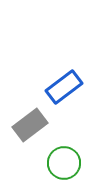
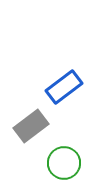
gray rectangle: moved 1 px right, 1 px down
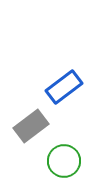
green circle: moved 2 px up
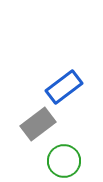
gray rectangle: moved 7 px right, 2 px up
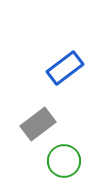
blue rectangle: moved 1 px right, 19 px up
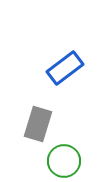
gray rectangle: rotated 36 degrees counterclockwise
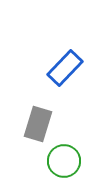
blue rectangle: rotated 9 degrees counterclockwise
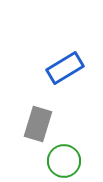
blue rectangle: rotated 15 degrees clockwise
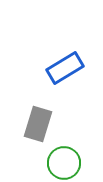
green circle: moved 2 px down
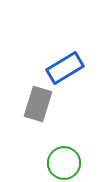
gray rectangle: moved 20 px up
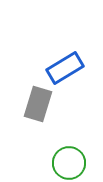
green circle: moved 5 px right
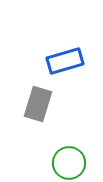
blue rectangle: moved 7 px up; rotated 15 degrees clockwise
